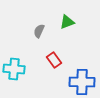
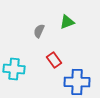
blue cross: moved 5 px left
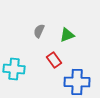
green triangle: moved 13 px down
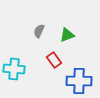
blue cross: moved 2 px right, 1 px up
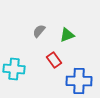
gray semicircle: rotated 16 degrees clockwise
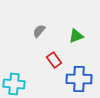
green triangle: moved 9 px right, 1 px down
cyan cross: moved 15 px down
blue cross: moved 2 px up
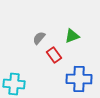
gray semicircle: moved 7 px down
green triangle: moved 4 px left
red rectangle: moved 5 px up
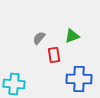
red rectangle: rotated 28 degrees clockwise
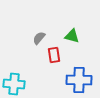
green triangle: rotated 35 degrees clockwise
blue cross: moved 1 px down
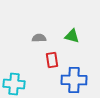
gray semicircle: rotated 48 degrees clockwise
red rectangle: moved 2 px left, 5 px down
blue cross: moved 5 px left
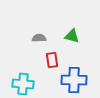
cyan cross: moved 9 px right
